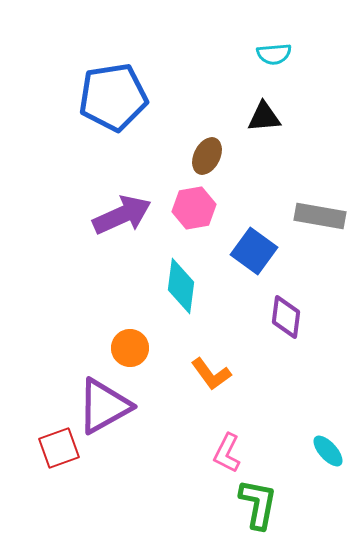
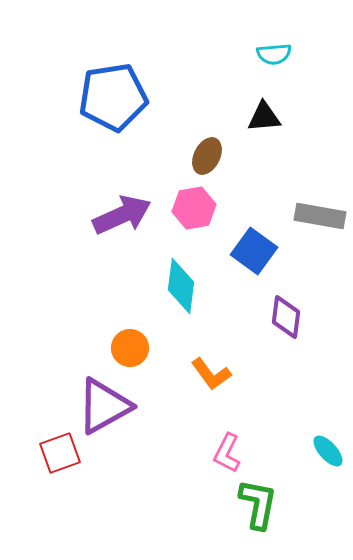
red square: moved 1 px right, 5 px down
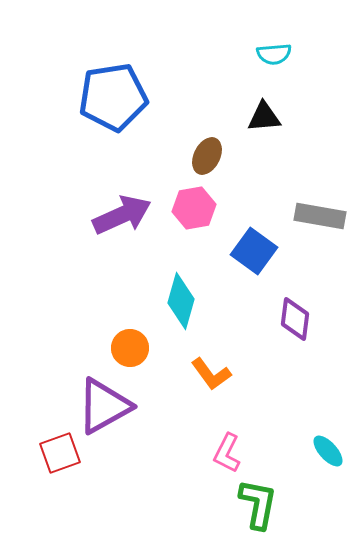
cyan diamond: moved 15 px down; rotated 8 degrees clockwise
purple diamond: moved 9 px right, 2 px down
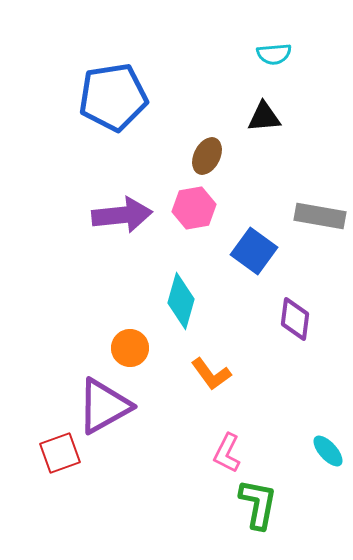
purple arrow: rotated 18 degrees clockwise
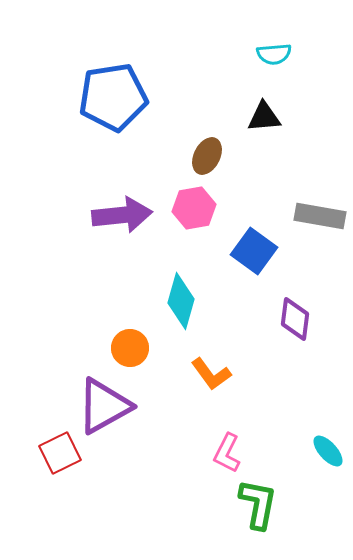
red square: rotated 6 degrees counterclockwise
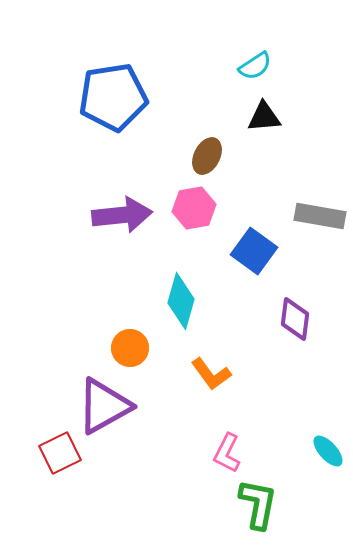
cyan semicircle: moved 19 px left, 12 px down; rotated 28 degrees counterclockwise
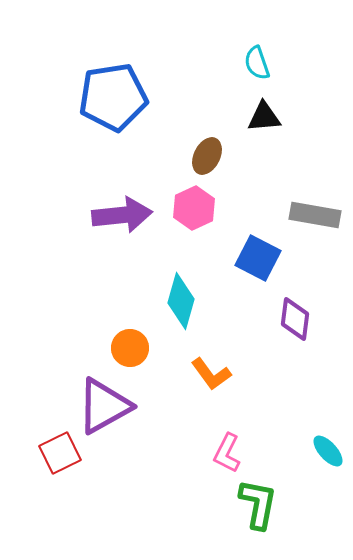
cyan semicircle: moved 2 px right, 3 px up; rotated 104 degrees clockwise
pink hexagon: rotated 15 degrees counterclockwise
gray rectangle: moved 5 px left, 1 px up
blue square: moved 4 px right, 7 px down; rotated 9 degrees counterclockwise
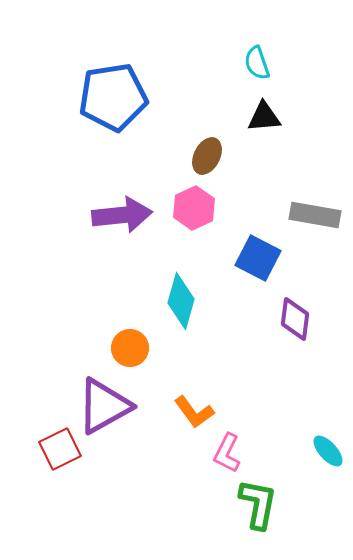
orange L-shape: moved 17 px left, 38 px down
red square: moved 4 px up
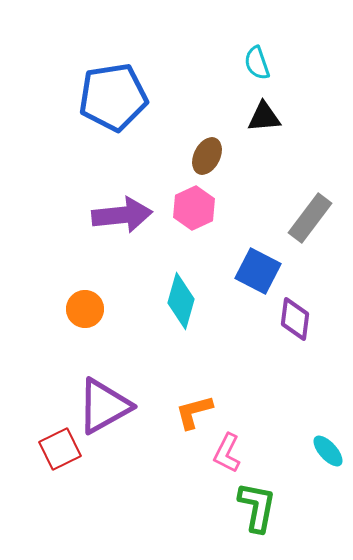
gray rectangle: moved 5 px left, 3 px down; rotated 63 degrees counterclockwise
blue square: moved 13 px down
orange circle: moved 45 px left, 39 px up
orange L-shape: rotated 111 degrees clockwise
green L-shape: moved 1 px left, 3 px down
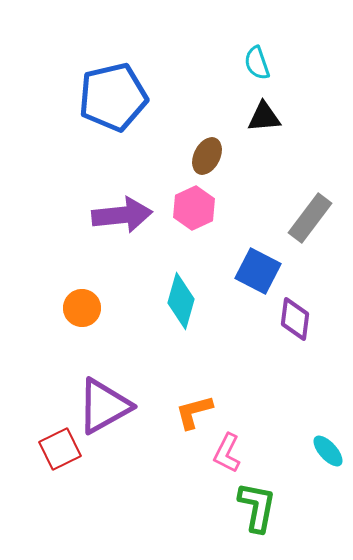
blue pentagon: rotated 4 degrees counterclockwise
orange circle: moved 3 px left, 1 px up
